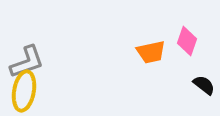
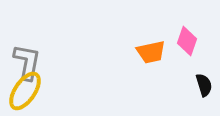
gray L-shape: rotated 60 degrees counterclockwise
black semicircle: rotated 35 degrees clockwise
yellow ellipse: moved 1 px right; rotated 24 degrees clockwise
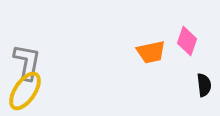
black semicircle: rotated 10 degrees clockwise
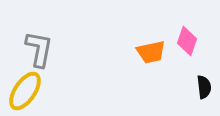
gray L-shape: moved 12 px right, 13 px up
black semicircle: moved 2 px down
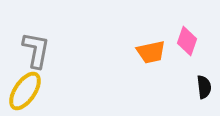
gray L-shape: moved 3 px left, 1 px down
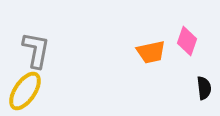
black semicircle: moved 1 px down
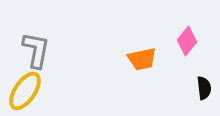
pink diamond: rotated 20 degrees clockwise
orange trapezoid: moved 9 px left, 7 px down
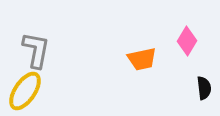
pink diamond: rotated 8 degrees counterclockwise
